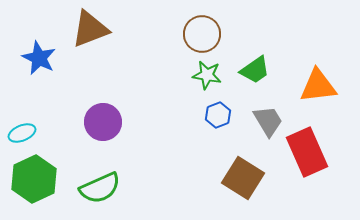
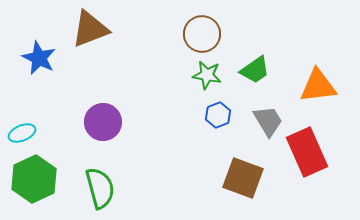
brown square: rotated 12 degrees counterclockwise
green semicircle: rotated 81 degrees counterclockwise
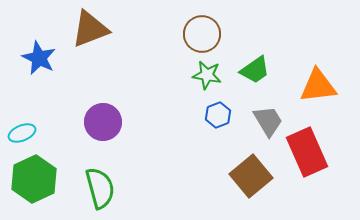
brown square: moved 8 px right, 2 px up; rotated 30 degrees clockwise
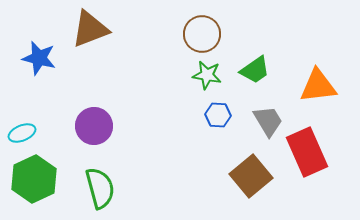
blue star: rotated 12 degrees counterclockwise
blue hexagon: rotated 25 degrees clockwise
purple circle: moved 9 px left, 4 px down
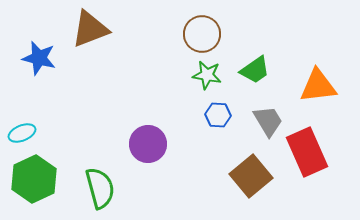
purple circle: moved 54 px right, 18 px down
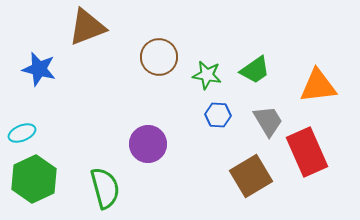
brown triangle: moved 3 px left, 2 px up
brown circle: moved 43 px left, 23 px down
blue star: moved 11 px down
brown square: rotated 9 degrees clockwise
green semicircle: moved 5 px right
